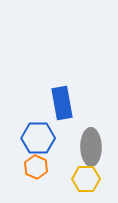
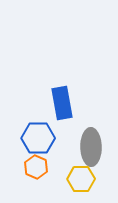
yellow hexagon: moved 5 px left
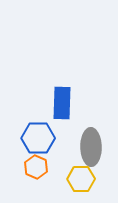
blue rectangle: rotated 12 degrees clockwise
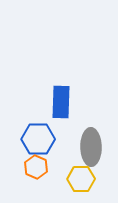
blue rectangle: moved 1 px left, 1 px up
blue hexagon: moved 1 px down
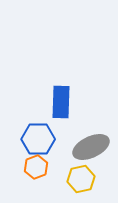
gray ellipse: rotated 66 degrees clockwise
orange hexagon: rotated 15 degrees clockwise
yellow hexagon: rotated 12 degrees counterclockwise
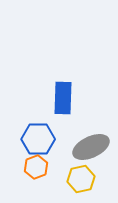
blue rectangle: moved 2 px right, 4 px up
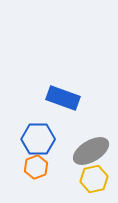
blue rectangle: rotated 72 degrees counterclockwise
gray ellipse: moved 4 px down; rotated 6 degrees counterclockwise
yellow hexagon: moved 13 px right
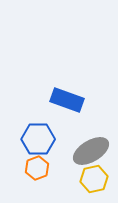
blue rectangle: moved 4 px right, 2 px down
orange hexagon: moved 1 px right, 1 px down
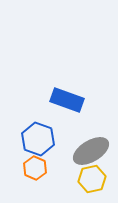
blue hexagon: rotated 20 degrees clockwise
orange hexagon: moved 2 px left; rotated 15 degrees counterclockwise
yellow hexagon: moved 2 px left
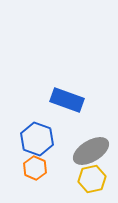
blue hexagon: moved 1 px left
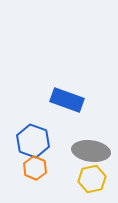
blue hexagon: moved 4 px left, 2 px down
gray ellipse: rotated 39 degrees clockwise
